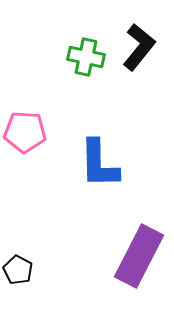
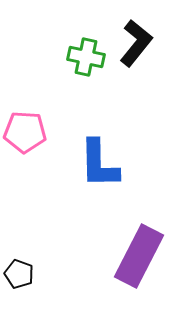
black L-shape: moved 3 px left, 4 px up
black pentagon: moved 1 px right, 4 px down; rotated 8 degrees counterclockwise
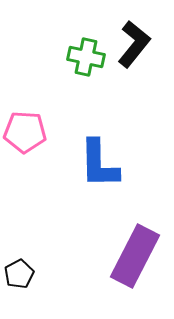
black L-shape: moved 2 px left, 1 px down
purple rectangle: moved 4 px left
black pentagon: rotated 24 degrees clockwise
